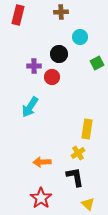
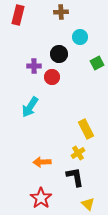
yellow rectangle: moved 1 px left; rotated 36 degrees counterclockwise
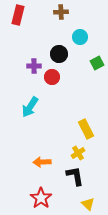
black L-shape: moved 1 px up
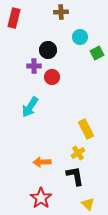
red rectangle: moved 4 px left, 3 px down
black circle: moved 11 px left, 4 px up
green square: moved 10 px up
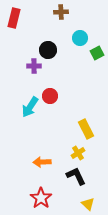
cyan circle: moved 1 px down
red circle: moved 2 px left, 19 px down
black L-shape: moved 1 px right; rotated 15 degrees counterclockwise
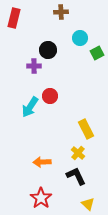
yellow cross: rotated 16 degrees counterclockwise
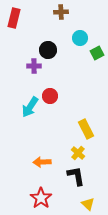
black L-shape: rotated 15 degrees clockwise
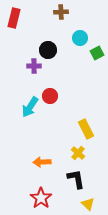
black L-shape: moved 3 px down
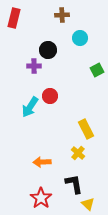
brown cross: moved 1 px right, 3 px down
green square: moved 17 px down
black L-shape: moved 2 px left, 5 px down
